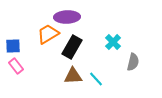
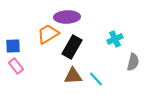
cyan cross: moved 2 px right, 3 px up; rotated 21 degrees clockwise
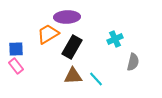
blue square: moved 3 px right, 3 px down
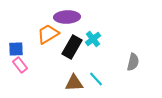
cyan cross: moved 22 px left; rotated 14 degrees counterclockwise
pink rectangle: moved 4 px right, 1 px up
brown triangle: moved 1 px right, 7 px down
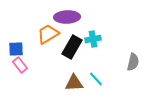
cyan cross: rotated 28 degrees clockwise
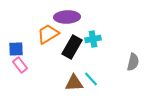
cyan line: moved 5 px left
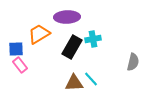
orange trapezoid: moved 9 px left
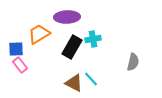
brown triangle: rotated 30 degrees clockwise
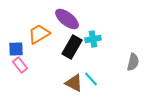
purple ellipse: moved 2 px down; rotated 40 degrees clockwise
